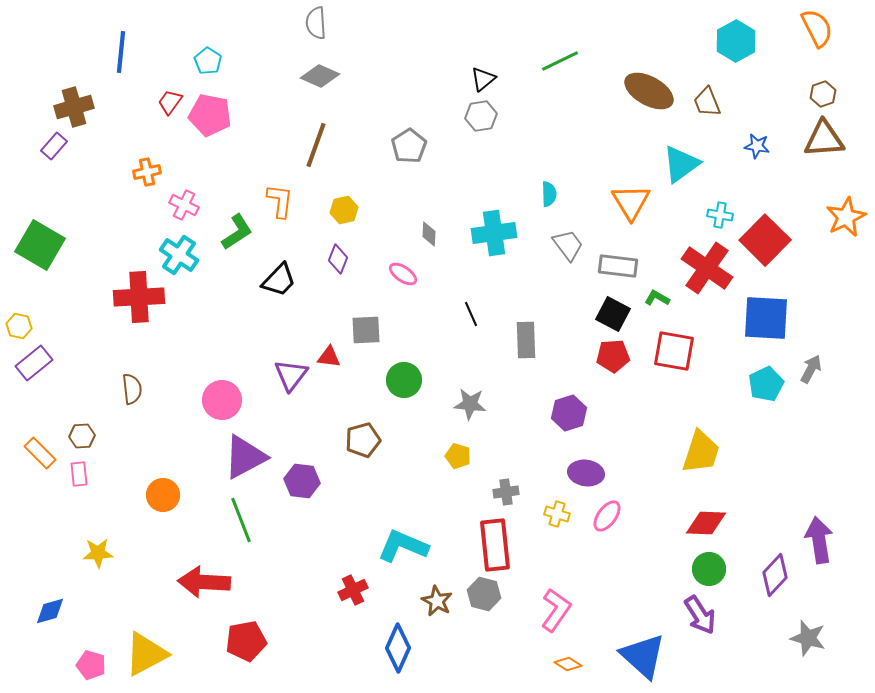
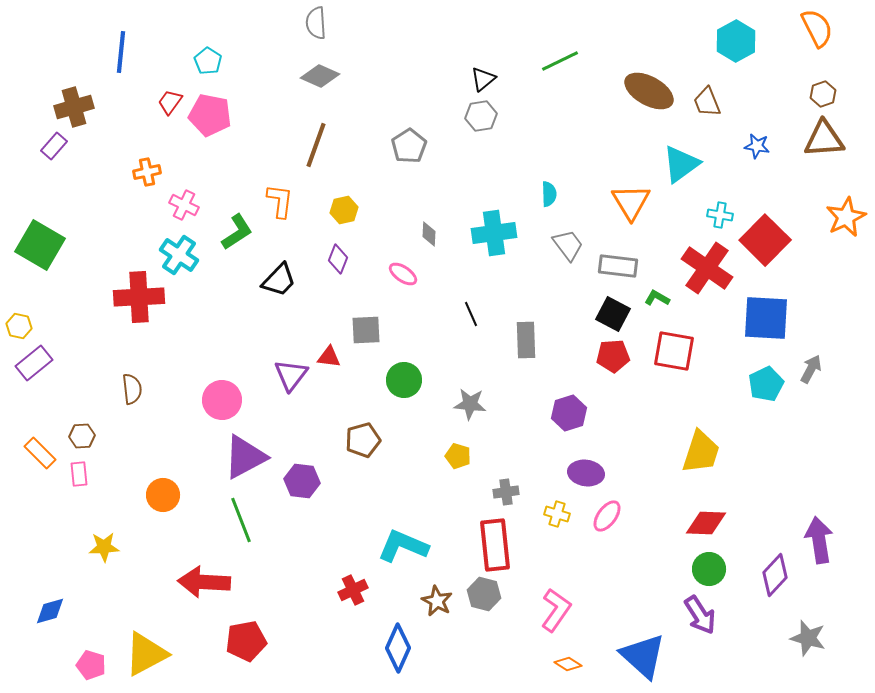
yellow star at (98, 553): moved 6 px right, 6 px up
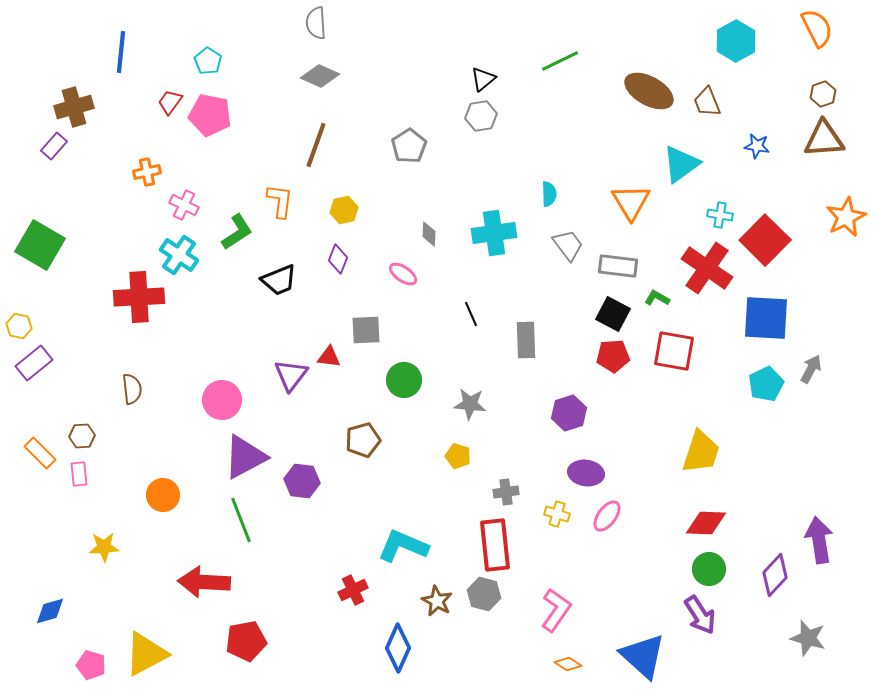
black trapezoid at (279, 280): rotated 24 degrees clockwise
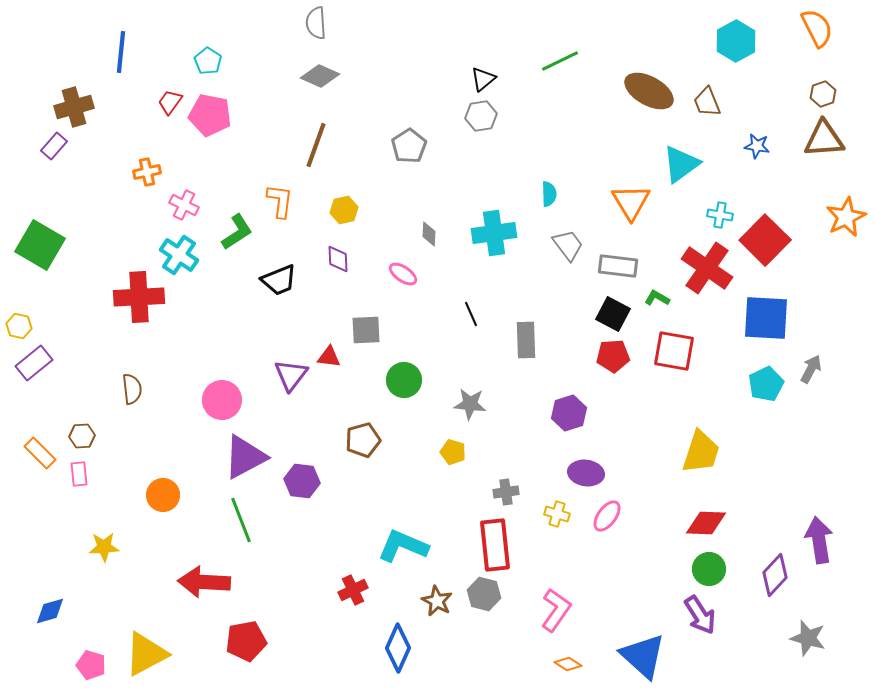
purple diamond at (338, 259): rotated 24 degrees counterclockwise
yellow pentagon at (458, 456): moved 5 px left, 4 px up
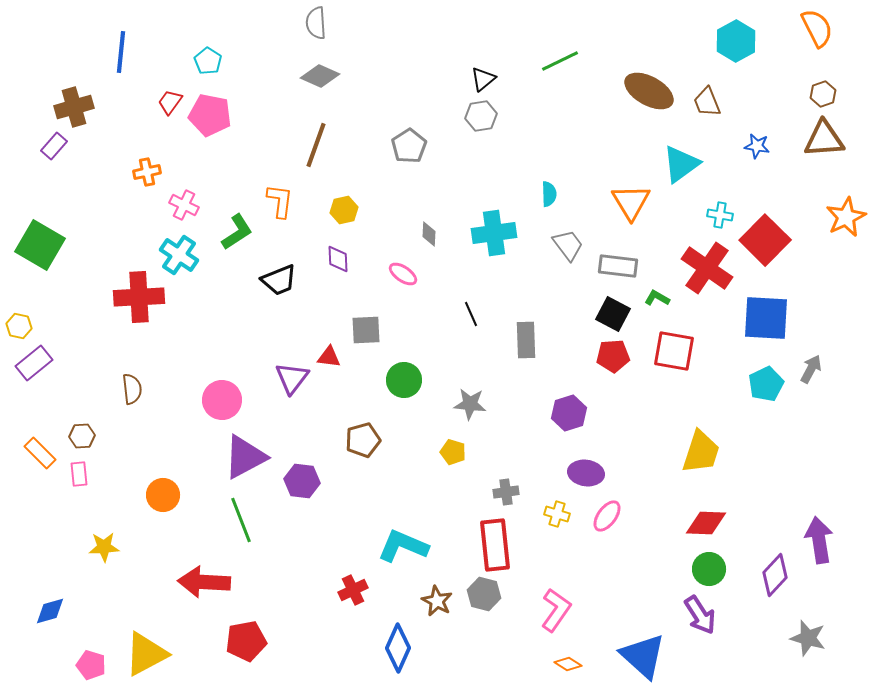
purple triangle at (291, 375): moved 1 px right, 3 px down
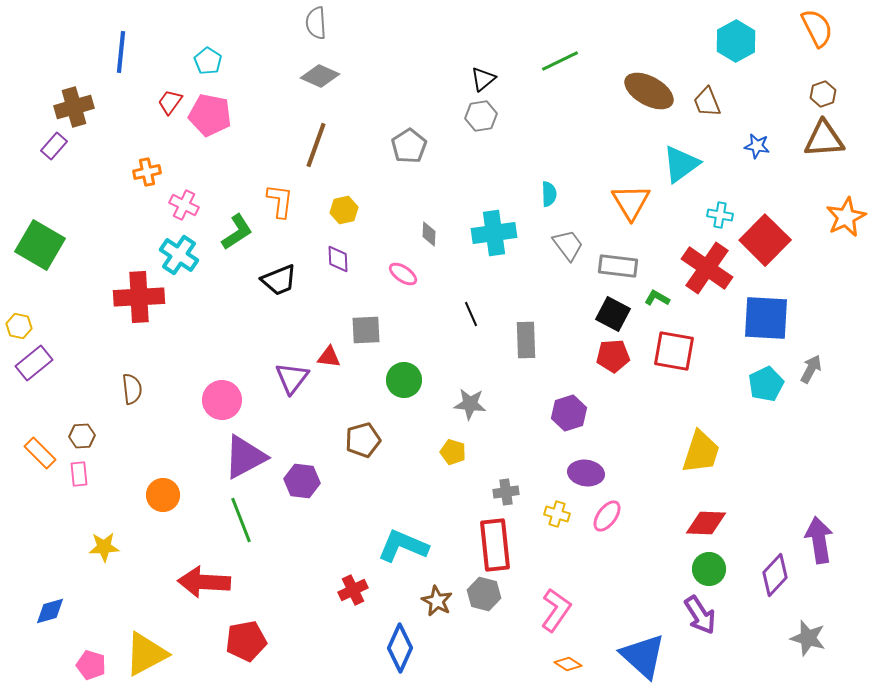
blue diamond at (398, 648): moved 2 px right
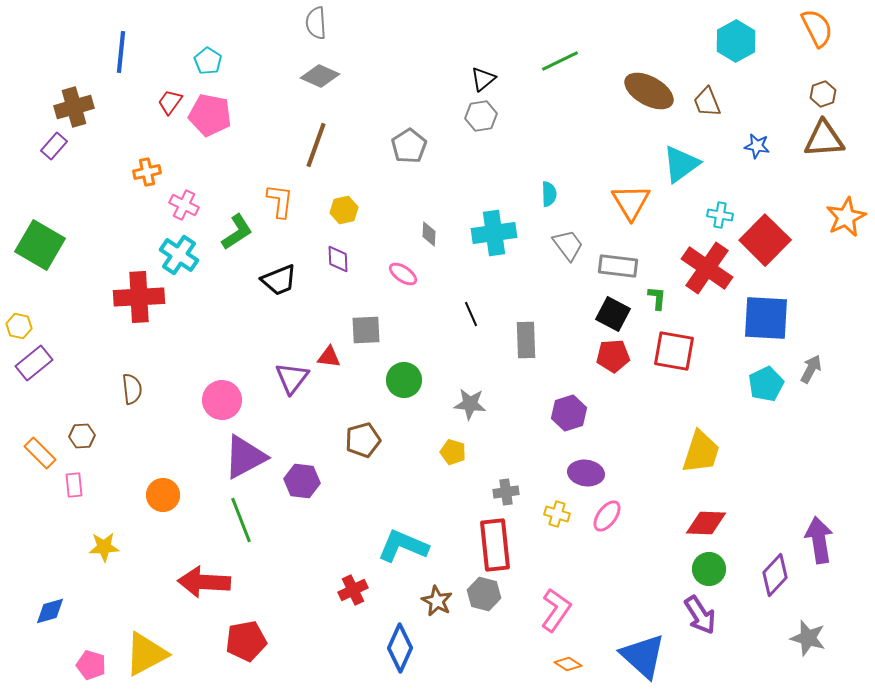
green L-shape at (657, 298): rotated 65 degrees clockwise
pink rectangle at (79, 474): moved 5 px left, 11 px down
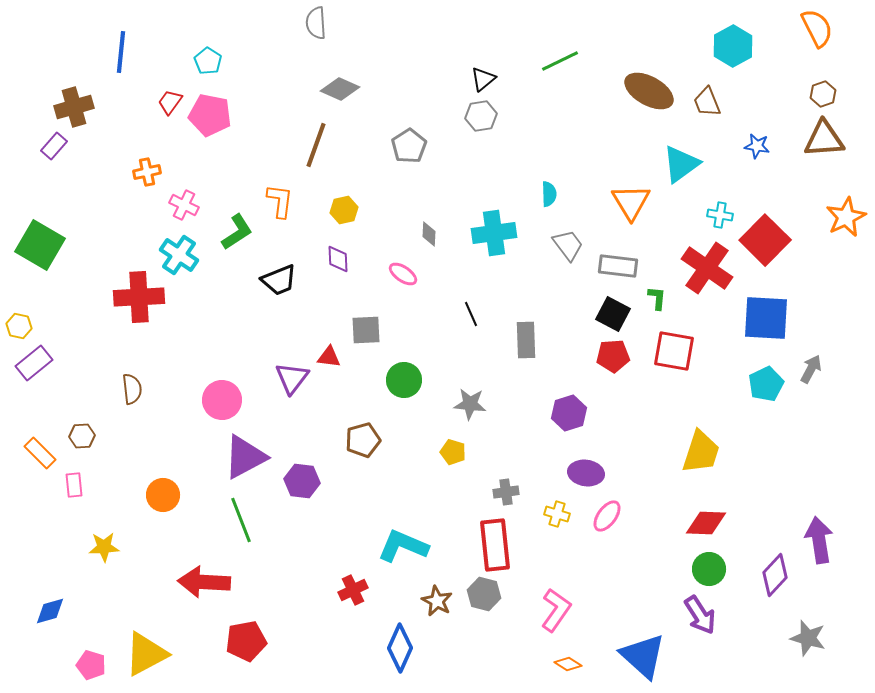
cyan hexagon at (736, 41): moved 3 px left, 5 px down
gray diamond at (320, 76): moved 20 px right, 13 px down
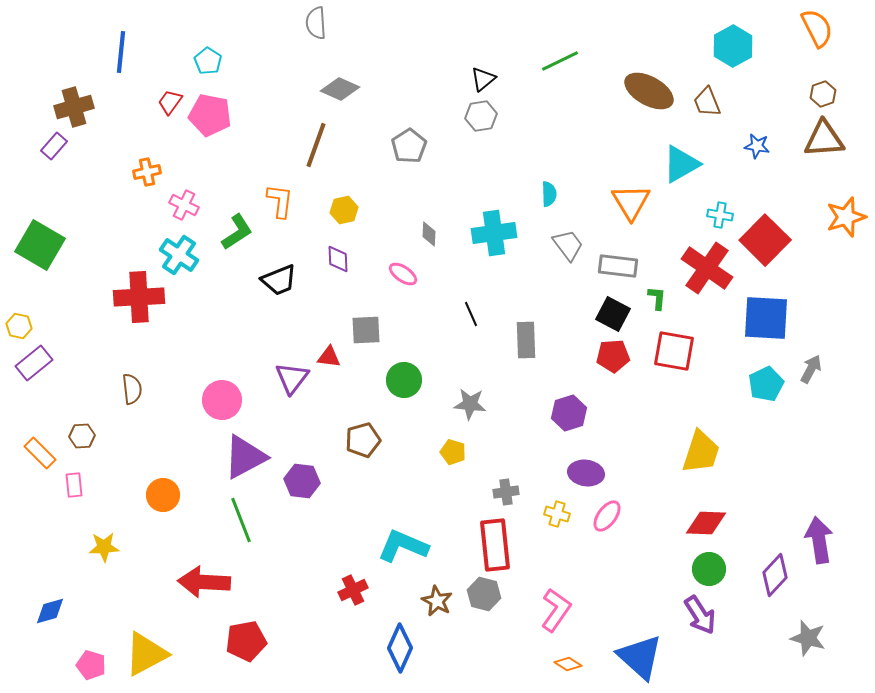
cyan triangle at (681, 164): rotated 6 degrees clockwise
orange star at (846, 217): rotated 9 degrees clockwise
blue triangle at (643, 656): moved 3 px left, 1 px down
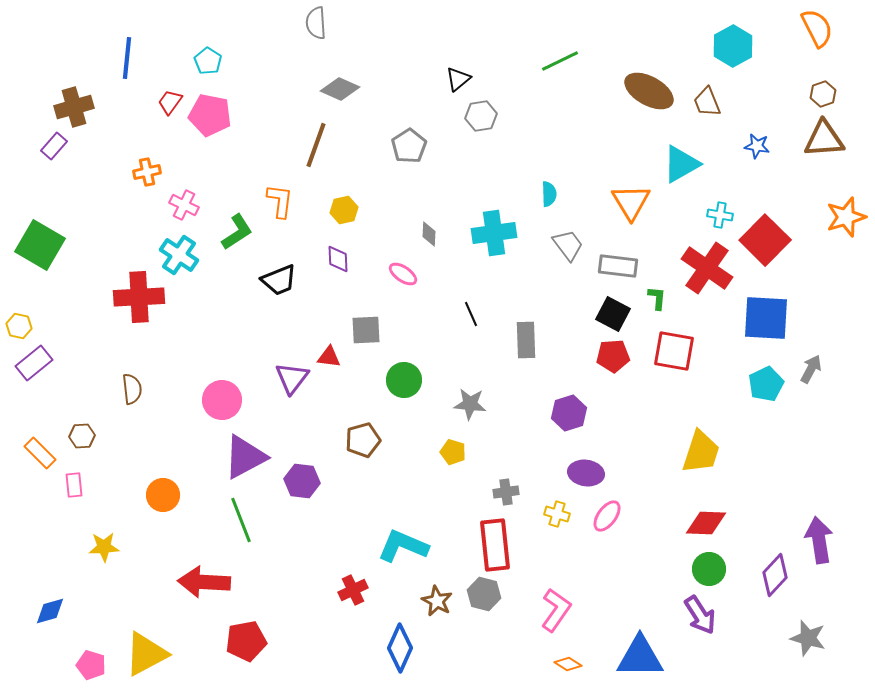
blue line at (121, 52): moved 6 px right, 6 px down
black triangle at (483, 79): moved 25 px left
blue triangle at (640, 657): rotated 42 degrees counterclockwise
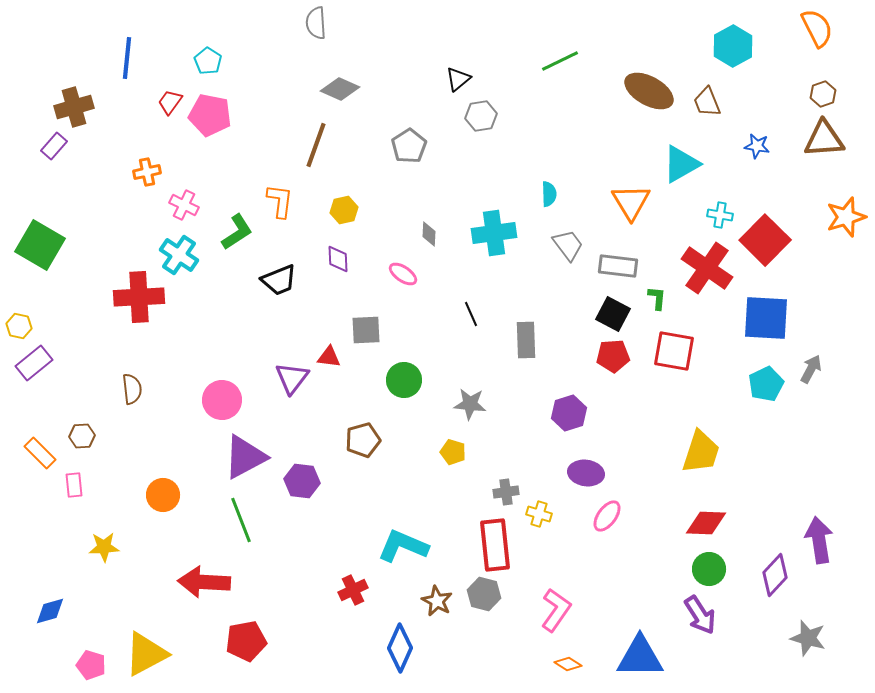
yellow cross at (557, 514): moved 18 px left
